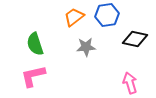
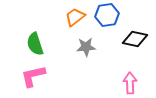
orange trapezoid: moved 1 px right
pink arrow: rotated 15 degrees clockwise
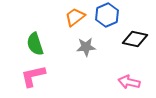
blue hexagon: rotated 15 degrees counterclockwise
pink arrow: moved 1 px left, 1 px up; rotated 75 degrees counterclockwise
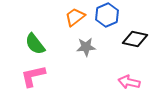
green semicircle: rotated 20 degrees counterclockwise
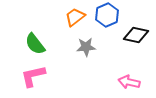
black diamond: moved 1 px right, 4 px up
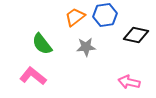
blue hexagon: moved 2 px left; rotated 15 degrees clockwise
green semicircle: moved 7 px right
pink L-shape: rotated 52 degrees clockwise
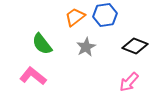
black diamond: moved 1 px left, 11 px down; rotated 10 degrees clockwise
gray star: rotated 24 degrees counterclockwise
pink arrow: rotated 60 degrees counterclockwise
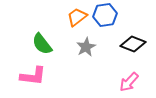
orange trapezoid: moved 2 px right
black diamond: moved 2 px left, 2 px up
pink L-shape: rotated 148 degrees clockwise
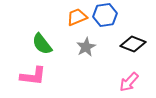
orange trapezoid: rotated 15 degrees clockwise
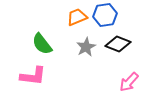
black diamond: moved 15 px left
